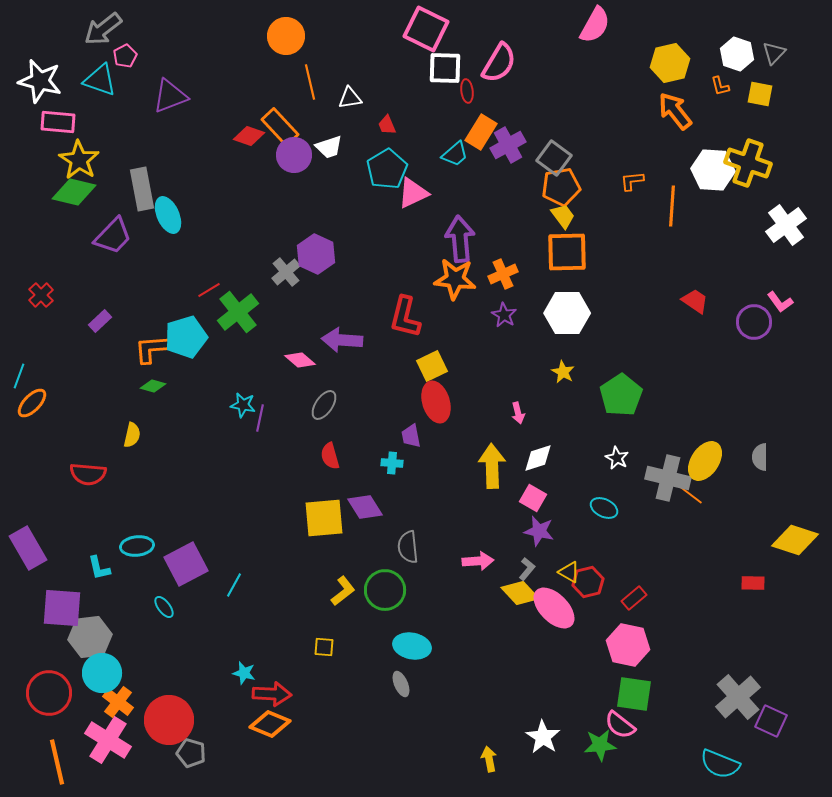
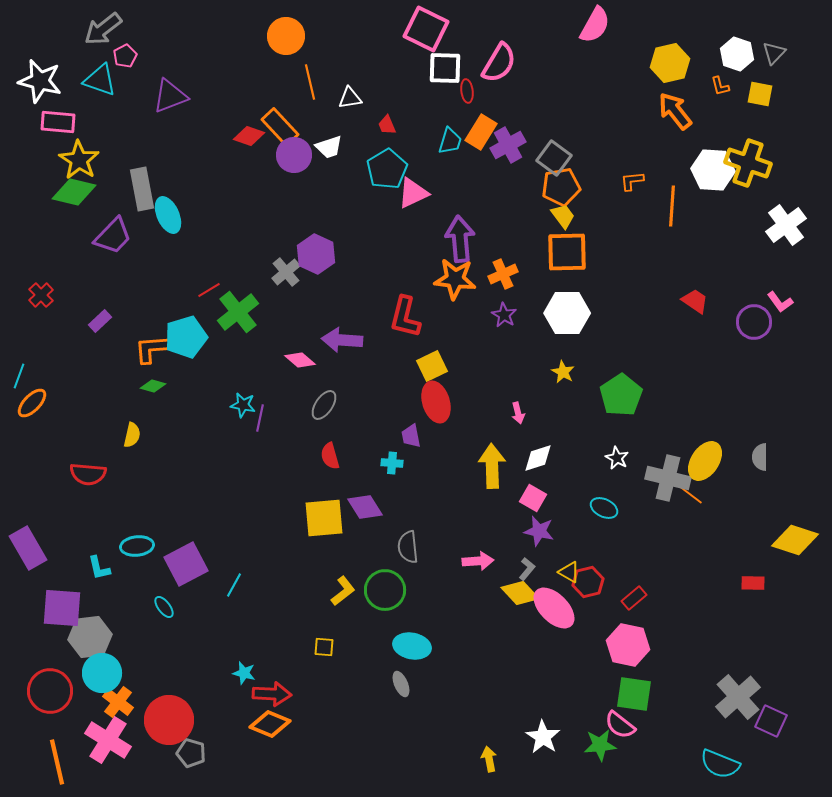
cyan trapezoid at (455, 154): moved 5 px left, 13 px up; rotated 32 degrees counterclockwise
red circle at (49, 693): moved 1 px right, 2 px up
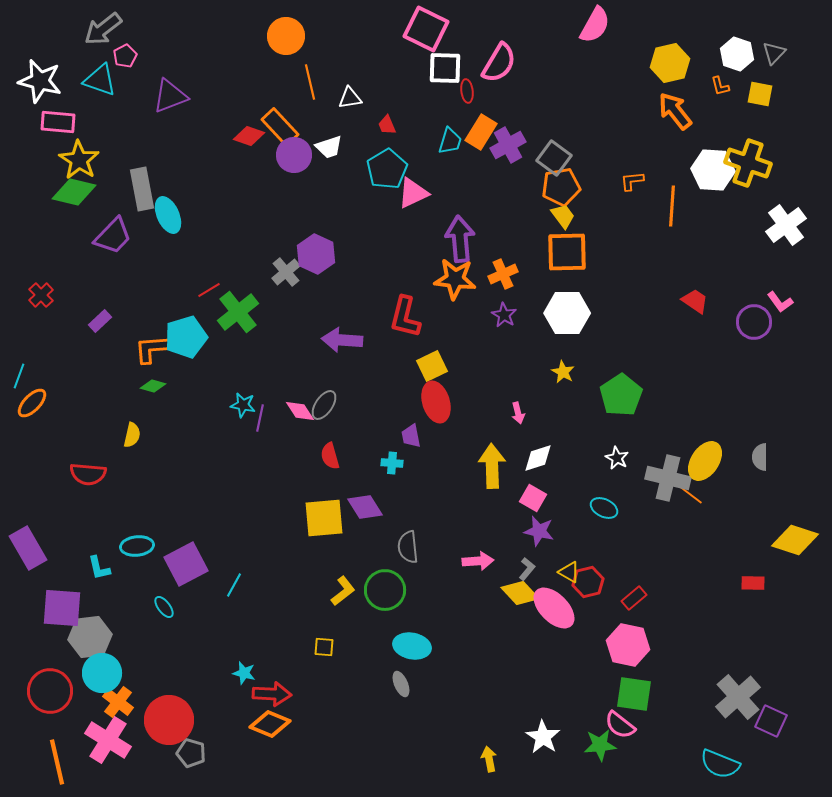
pink diamond at (300, 360): moved 51 px down; rotated 16 degrees clockwise
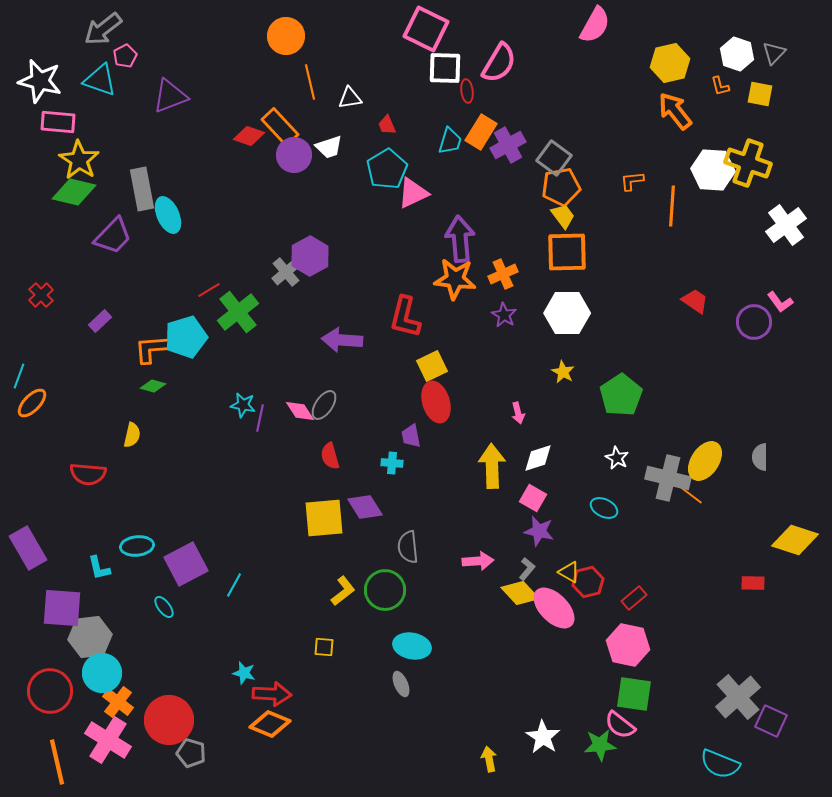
purple hexagon at (316, 254): moved 6 px left, 2 px down; rotated 6 degrees clockwise
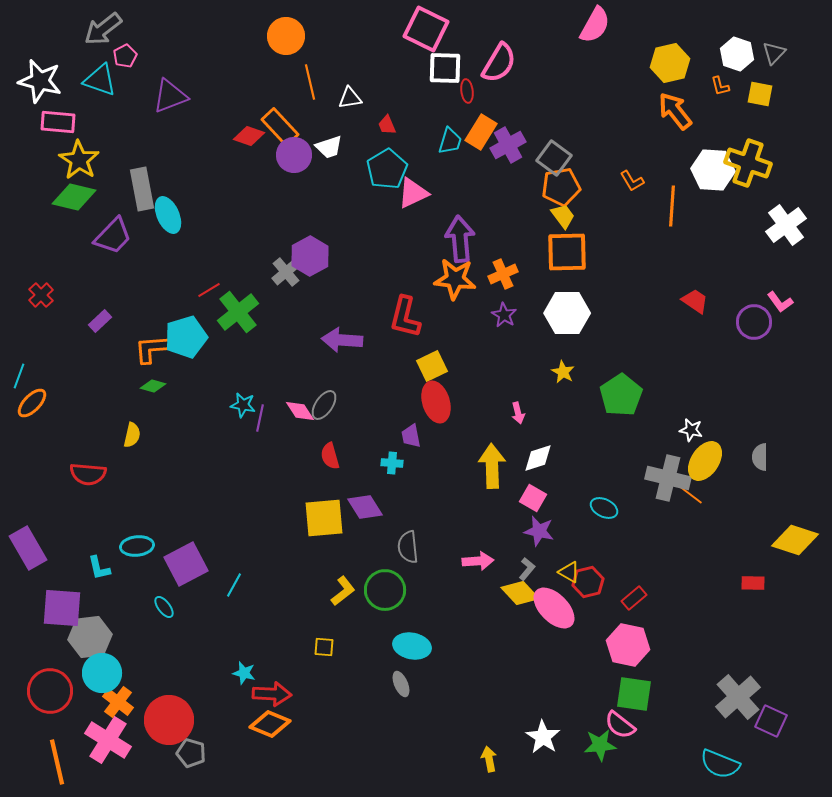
orange L-shape at (632, 181): rotated 115 degrees counterclockwise
green diamond at (74, 192): moved 5 px down
white star at (617, 458): moved 74 px right, 28 px up; rotated 15 degrees counterclockwise
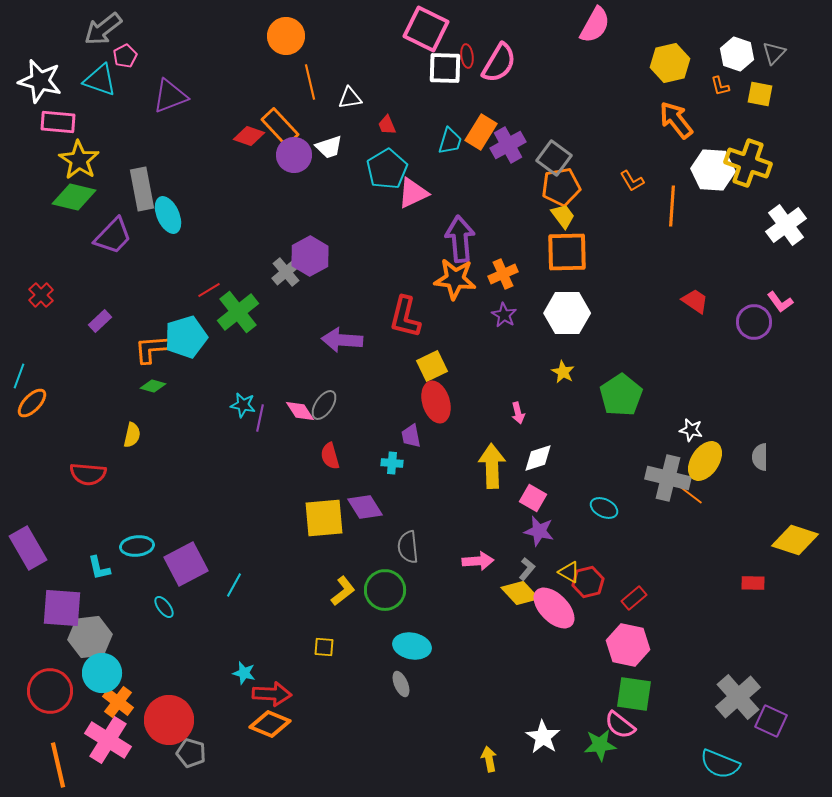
red ellipse at (467, 91): moved 35 px up
orange arrow at (675, 111): moved 1 px right, 9 px down
orange line at (57, 762): moved 1 px right, 3 px down
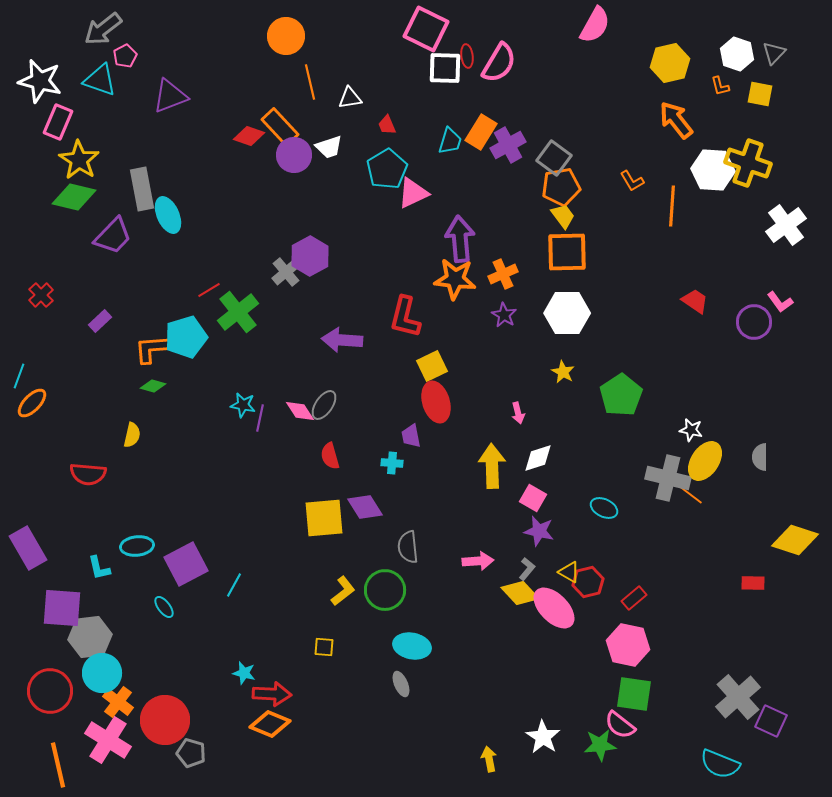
pink rectangle at (58, 122): rotated 72 degrees counterclockwise
red circle at (169, 720): moved 4 px left
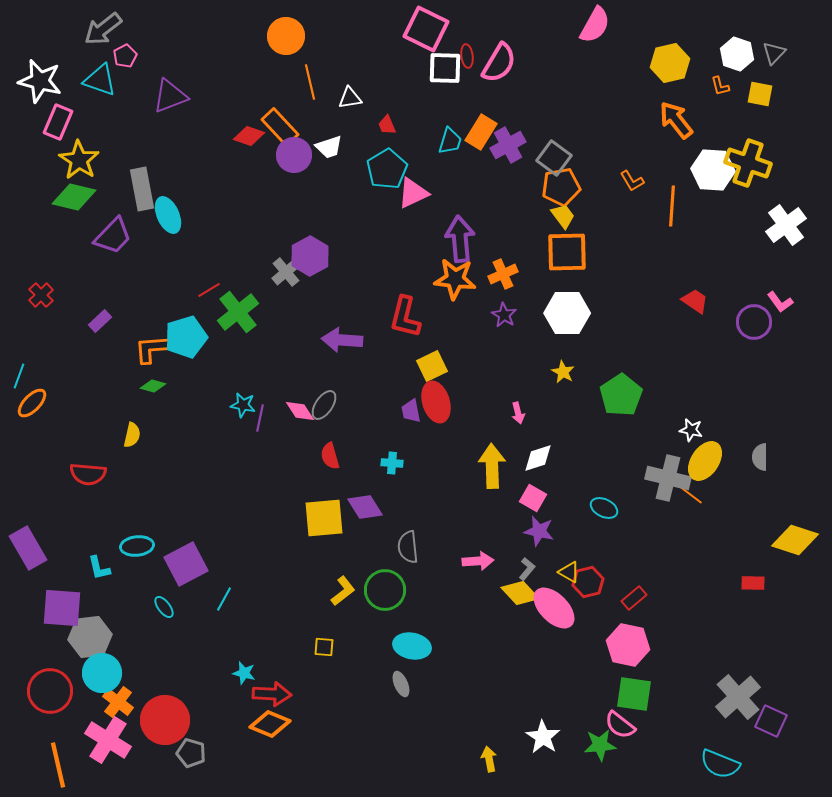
purple trapezoid at (411, 436): moved 25 px up
cyan line at (234, 585): moved 10 px left, 14 px down
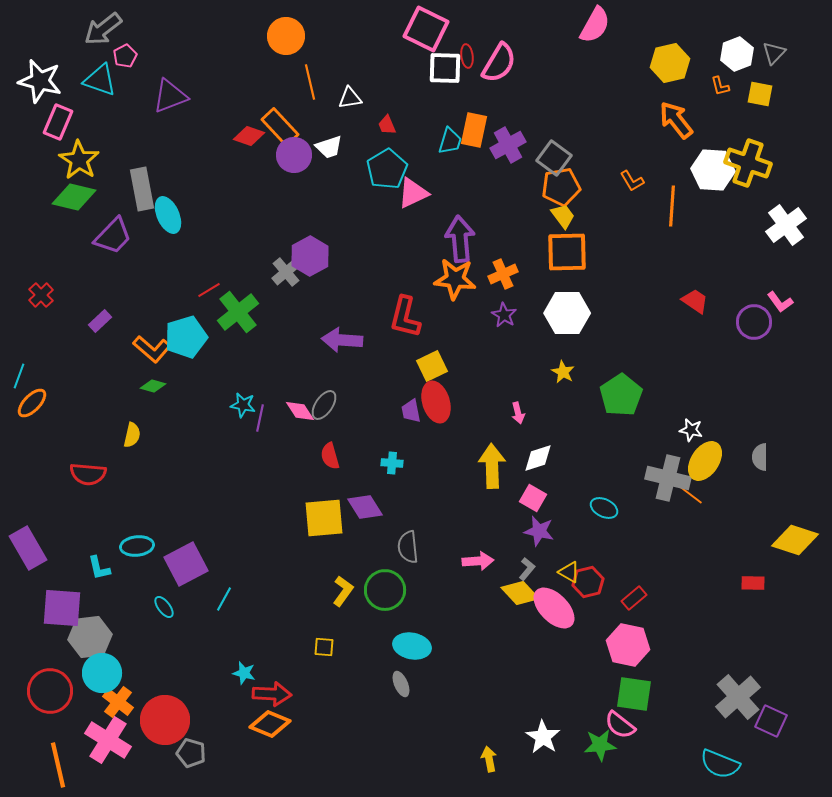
white hexagon at (737, 54): rotated 20 degrees clockwise
orange rectangle at (481, 132): moved 7 px left, 2 px up; rotated 20 degrees counterclockwise
orange L-shape at (152, 349): rotated 135 degrees counterclockwise
yellow L-shape at (343, 591): rotated 16 degrees counterclockwise
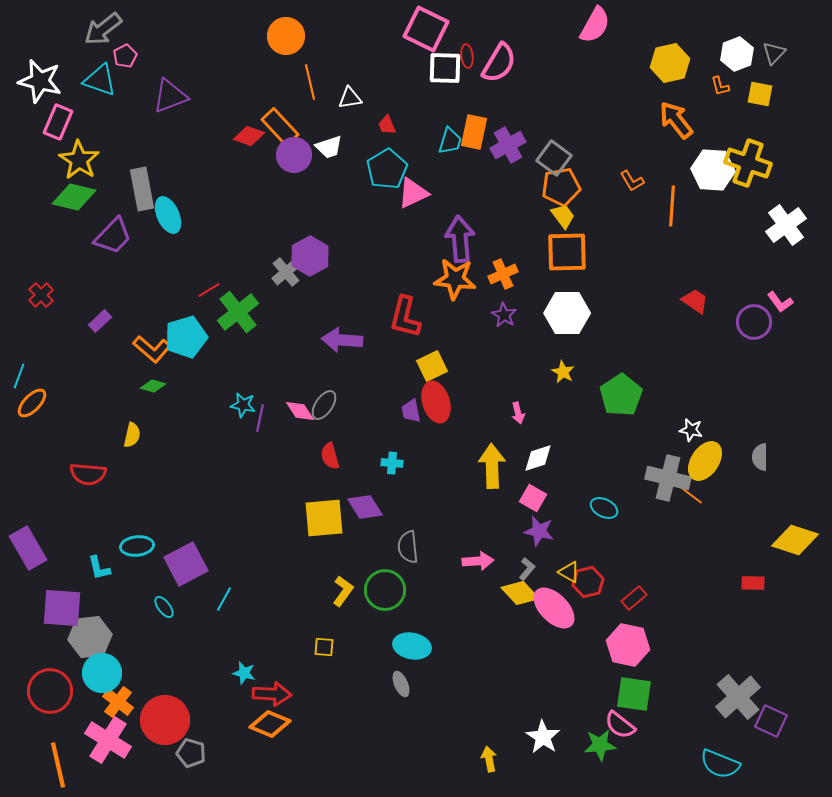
orange rectangle at (474, 130): moved 2 px down
